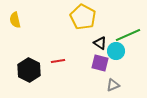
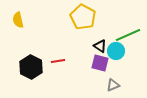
yellow semicircle: moved 3 px right
black triangle: moved 3 px down
black hexagon: moved 2 px right, 3 px up
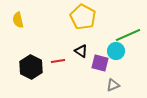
black triangle: moved 19 px left, 5 px down
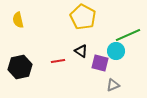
black hexagon: moved 11 px left; rotated 20 degrees clockwise
